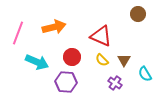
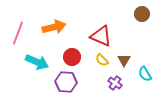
brown circle: moved 4 px right
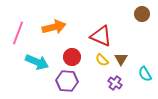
brown triangle: moved 3 px left, 1 px up
purple hexagon: moved 1 px right, 1 px up
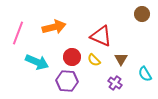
yellow semicircle: moved 8 px left
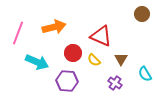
red circle: moved 1 px right, 4 px up
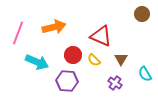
red circle: moved 2 px down
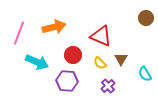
brown circle: moved 4 px right, 4 px down
pink line: moved 1 px right
yellow semicircle: moved 6 px right, 3 px down
purple cross: moved 7 px left, 3 px down; rotated 16 degrees clockwise
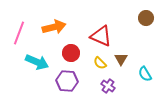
red circle: moved 2 px left, 2 px up
purple cross: rotated 16 degrees counterclockwise
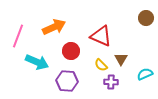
orange arrow: rotated 10 degrees counterclockwise
pink line: moved 1 px left, 3 px down
red circle: moved 2 px up
yellow semicircle: moved 1 px right, 2 px down
cyan semicircle: rotated 98 degrees clockwise
purple cross: moved 3 px right, 4 px up; rotated 32 degrees counterclockwise
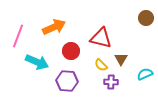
red triangle: moved 2 px down; rotated 10 degrees counterclockwise
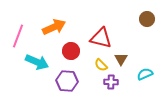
brown circle: moved 1 px right, 1 px down
